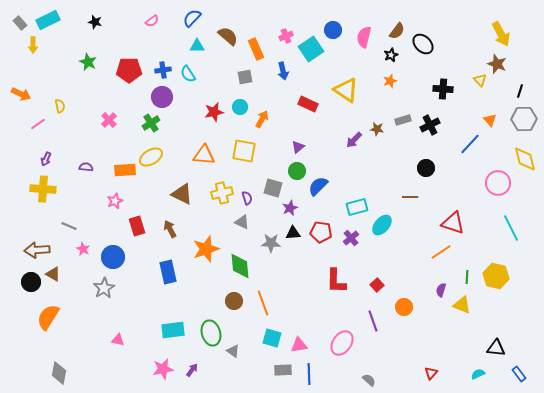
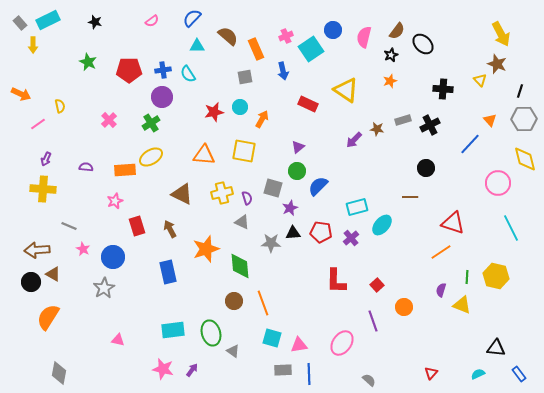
pink star at (163, 369): rotated 25 degrees clockwise
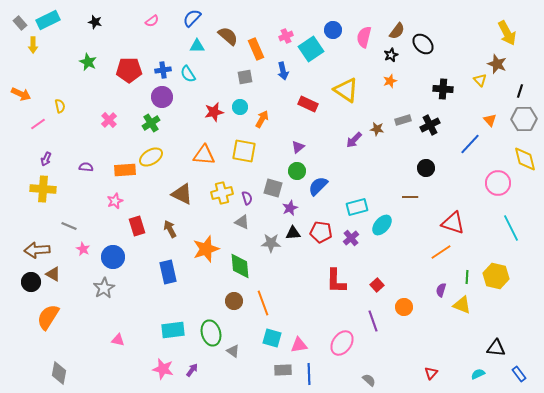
yellow arrow at (501, 34): moved 6 px right, 1 px up
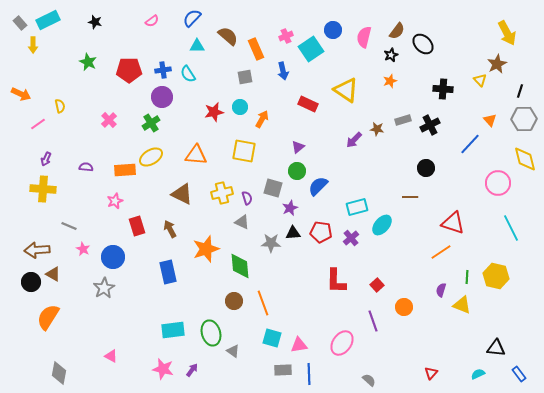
brown star at (497, 64): rotated 24 degrees clockwise
orange triangle at (204, 155): moved 8 px left
pink triangle at (118, 340): moved 7 px left, 16 px down; rotated 16 degrees clockwise
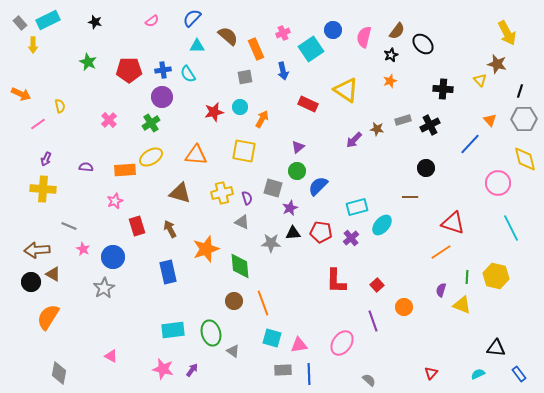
pink cross at (286, 36): moved 3 px left, 3 px up
brown star at (497, 64): rotated 30 degrees counterclockwise
brown triangle at (182, 194): moved 2 px left, 1 px up; rotated 10 degrees counterclockwise
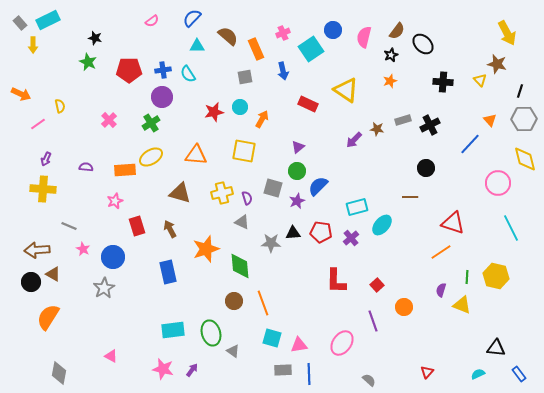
black star at (95, 22): moved 16 px down
black cross at (443, 89): moved 7 px up
purple star at (290, 208): moved 7 px right, 7 px up
red triangle at (431, 373): moved 4 px left, 1 px up
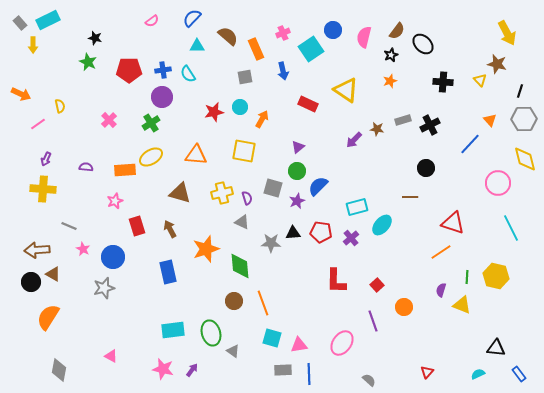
gray star at (104, 288): rotated 15 degrees clockwise
gray diamond at (59, 373): moved 3 px up
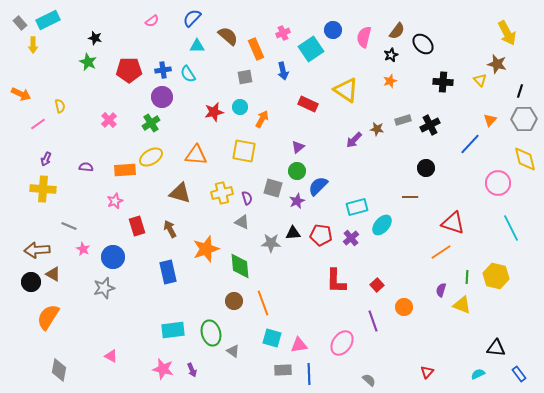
orange triangle at (490, 120): rotated 24 degrees clockwise
red pentagon at (321, 232): moved 3 px down
purple arrow at (192, 370): rotated 120 degrees clockwise
